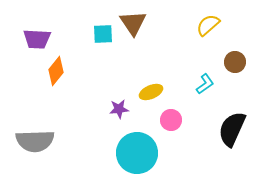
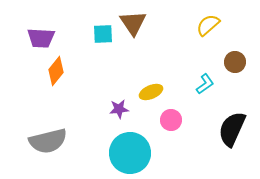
purple trapezoid: moved 4 px right, 1 px up
gray semicircle: moved 13 px right; rotated 12 degrees counterclockwise
cyan circle: moved 7 px left
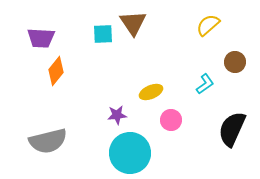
purple star: moved 2 px left, 6 px down
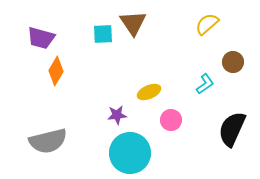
yellow semicircle: moved 1 px left, 1 px up
purple trapezoid: rotated 12 degrees clockwise
brown circle: moved 2 px left
orange diamond: rotated 8 degrees counterclockwise
yellow ellipse: moved 2 px left
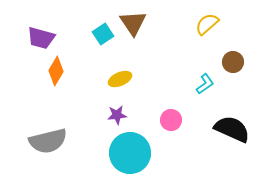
cyan square: rotated 30 degrees counterclockwise
yellow ellipse: moved 29 px left, 13 px up
black semicircle: rotated 90 degrees clockwise
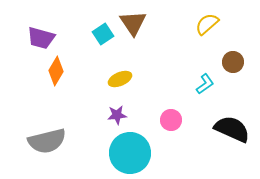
gray semicircle: moved 1 px left
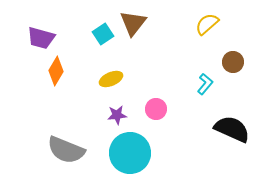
brown triangle: rotated 12 degrees clockwise
yellow ellipse: moved 9 px left
cyan L-shape: rotated 15 degrees counterclockwise
pink circle: moved 15 px left, 11 px up
gray semicircle: moved 19 px right, 9 px down; rotated 36 degrees clockwise
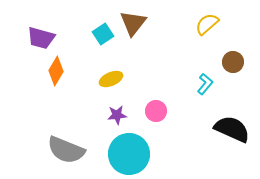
pink circle: moved 2 px down
cyan circle: moved 1 px left, 1 px down
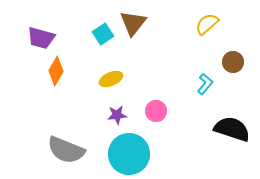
black semicircle: rotated 6 degrees counterclockwise
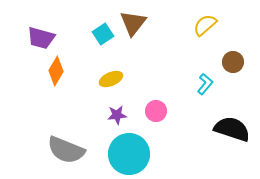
yellow semicircle: moved 2 px left, 1 px down
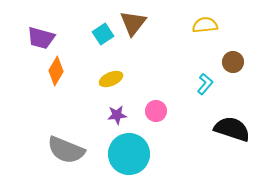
yellow semicircle: rotated 35 degrees clockwise
